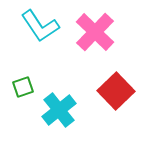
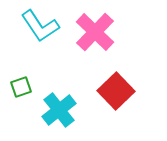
green square: moved 2 px left
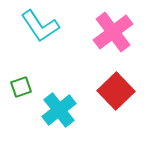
pink cross: moved 18 px right; rotated 9 degrees clockwise
